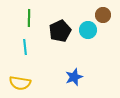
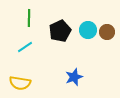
brown circle: moved 4 px right, 17 px down
cyan line: rotated 63 degrees clockwise
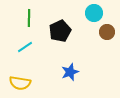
cyan circle: moved 6 px right, 17 px up
blue star: moved 4 px left, 5 px up
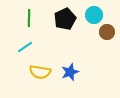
cyan circle: moved 2 px down
black pentagon: moved 5 px right, 12 px up
yellow semicircle: moved 20 px right, 11 px up
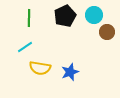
black pentagon: moved 3 px up
yellow semicircle: moved 4 px up
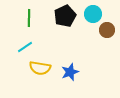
cyan circle: moved 1 px left, 1 px up
brown circle: moved 2 px up
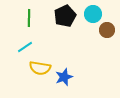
blue star: moved 6 px left, 5 px down
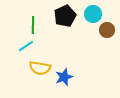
green line: moved 4 px right, 7 px down
cyan line: moved 1 px right, 1 px up
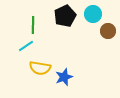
brown circle: moved 1 px right, 1 px down
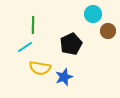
black pentagon: moved 6 px right, 28 px down
cyan line: moved 1 px left, 1 px down
